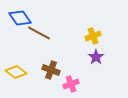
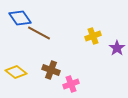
purple star: moved 21 px right, 9 px up
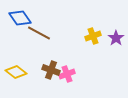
purple star: moved 1 px left, 10 px up
pink cross: moved 4 px left, 10 px up
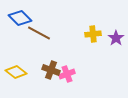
blue diamond: rotated 10 degrees counterclockwise
yellow cross: moved 2 px up; rotated 14 degrees clockwise
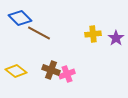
yellow diamond: moved 1 px up
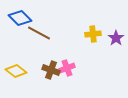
pink cross: moved 6 px up
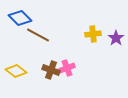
brown line: moved 1 px left, 2 px down
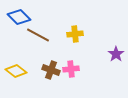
blue diamond: moved 1 px left, 1 px up
yellow cross: moved 18 px left
purple star: moved 16 px down
pink cross: moved 4 px right, 1 px down; rotated 14 degrees clockwise
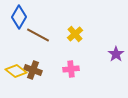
blue diamond: rotated 75 degrees clockwise
yellow cross: rotated 35 degrees counterclockwise
brown cross: moved 18 px left
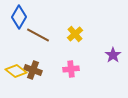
purple star: moved 3 px left, 1 px down
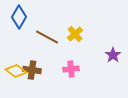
brown line: moved 9 px right, 2 px down
brown cross: moved 1 px left; rotated 12 degrees counterclockwise
